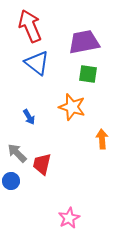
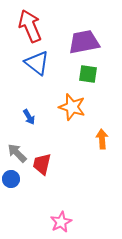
blue circle: moved 2 px up
pink star: moved 8 px left, 4 px down
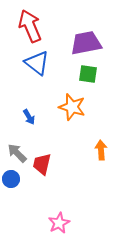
purple trapezoid: moved 2 px right, 1 px down
orange arrow: moved 1 px left, 11 px down
pink star: moved 2 px left, 1 px down
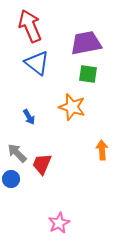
orange arrow: moved 1 px right
red trapezoid: rotated 10 degrees clockwise
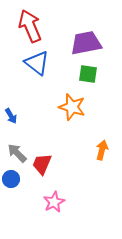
blue arrow: moved 18 px left, 1 px up
orange arrow: rotated 18 degrees clockwise
pink star: moved 5 px left, 21 px up
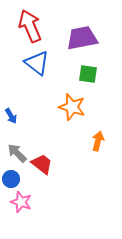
purple trapezoid: moved 4 px left, 5 px up
orange arrow: moved 4 px left, 9 px up
red trapezoid: rotated 105 degrees clockwise
pink star: moved 33 px left; rotated 25 degrees counterclockwise
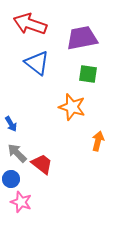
red arrow: moved 2 px up; rotated 48 degrees counterclockwise
blue arrow: moved 8 px down
